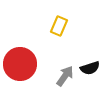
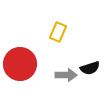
yellow rectangle: moved 1 px left, 6 px down
gray arrow: moved 1 px right, 1 px up; rotated 55 degrees clockwise
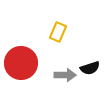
red circle: moved 1 px right, 1 px up
gray arrow: moved 1 px left
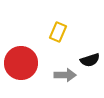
black semicircle: moved 8 px up
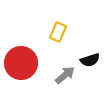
gray arrow: rotated 40 degrees counterclockwise
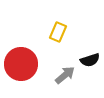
red circle: moved 1 px down
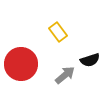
yellow rectangle: rotated 60 degrees counterclockwise
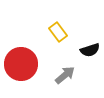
black semicircle: moved 10 px up
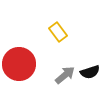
black semicircle: moved 22 px down
red circle: moved 2 px left
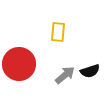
yellow rectangle: rotated 42 degrees clockwise
black semicircle: moved 1 px up
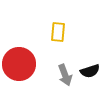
gray arrow: rotated 110 degrees clockwise
